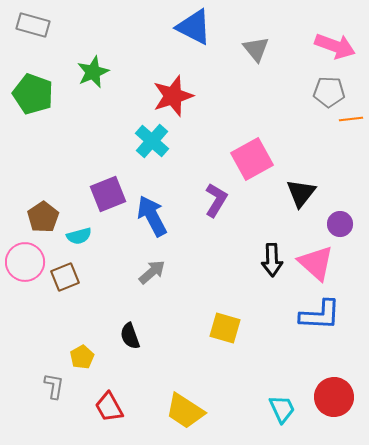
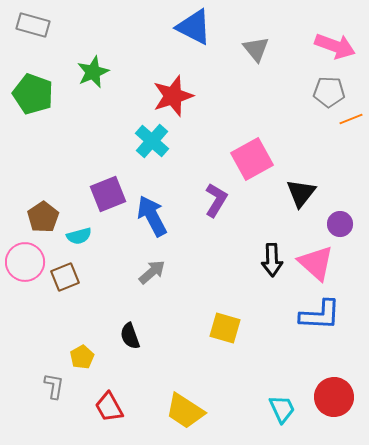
orange line: rotated 15 degrees counterclockwise
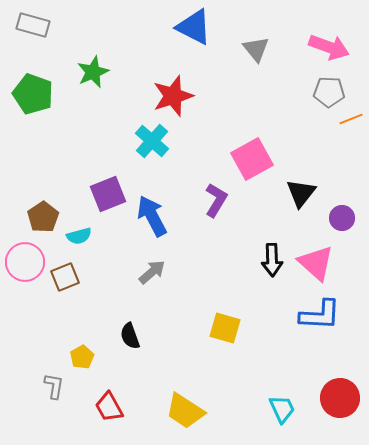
pink arrow: moved 6 px left, 1 px down
purple circle: moved 2 px right, 6 px up
red circle: moved 6 px right, 1 px down
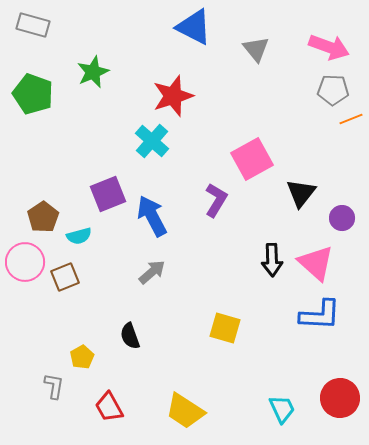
gray pentagon: moved 4 px right, 2 px up
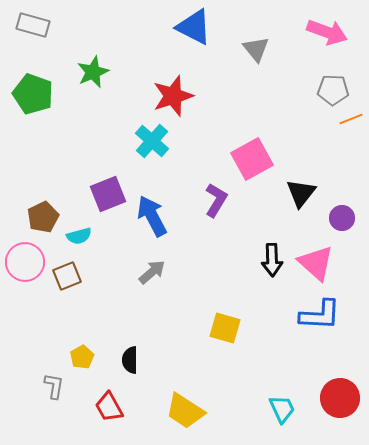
pink arrow: moved 2 px left, 15 px up
brown pentagon: rotated 8 degrees clockwise
brown square: moved 2 px right, 1 px up
black semicircle: moved 24 px down; rotated 20 degrees clockwise
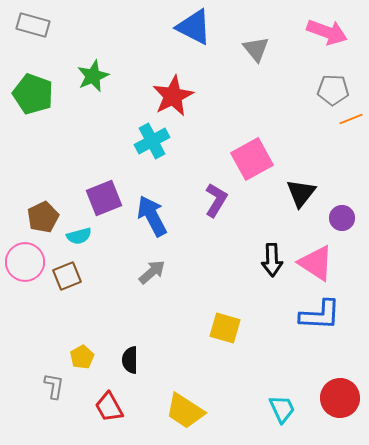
green star: moved 4 px down
red star: rotated 9 degrees counterclockwise
cyan cross: rotated 20 degrees clockwise
purple square: moved 4 px left, 4 px down
pink triangle: rotated 9 degrees counterclockwise
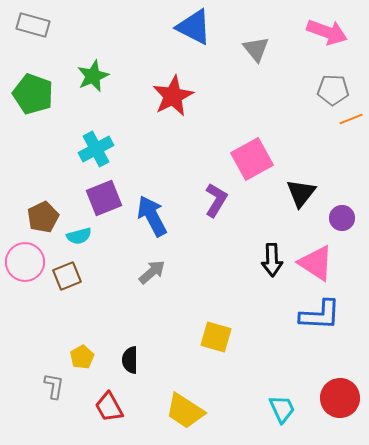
cyan cross: moved 56 px left, 8 px down
yellow square: moved 9 px left, 9 px down
